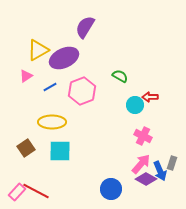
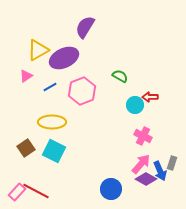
cyan square: moved 6 px left; rotated 25 degrees clockwise
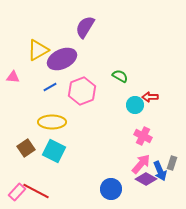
purple ellipse: moved 2 px left, 1 px down
pink triangle: moved 13 px left, 1 px down; rotated 40 degrees clockwise
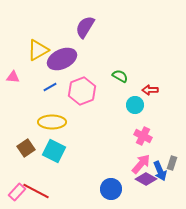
red arrow: moved 7 px up
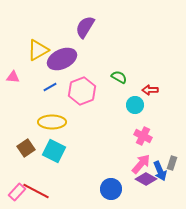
green semicircle: moved 1 px left, 1 px down
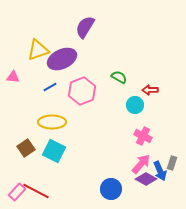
yellow triangle: rotated 10 degrees clockwise
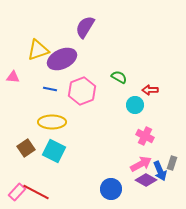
blue line: moved 2 px down; rotated 40 degrees clockwise
pink cross: moved 2 px right
pink arrow: rotated 20 degrees clockwise
purple diamond: moved 1 px down
red line: moved 1 px down
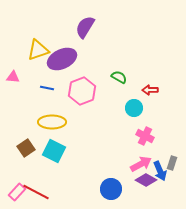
blue line: moved 3 px left, 1 px up
cyan circle: moved 1 px left, 3 px down
